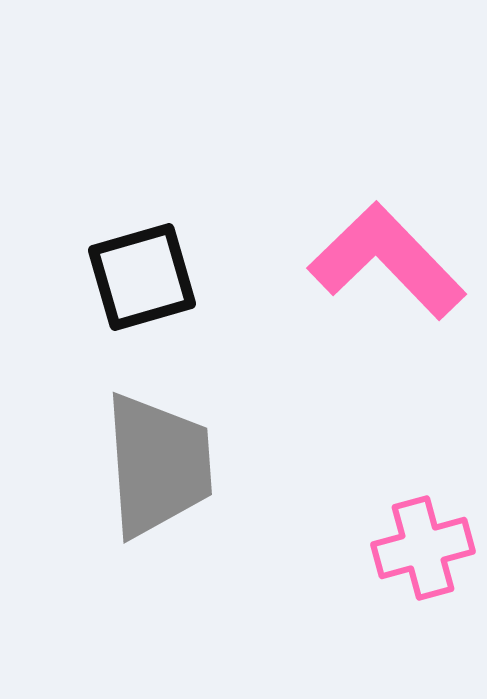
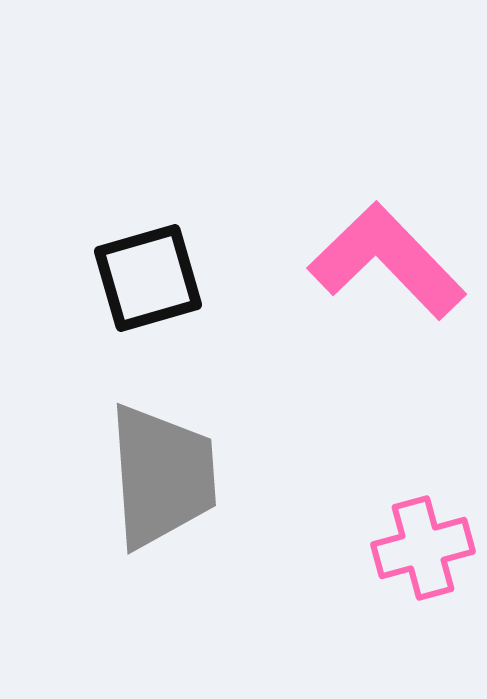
black square: moved 6 px right, 1 px down
gray trapezoid: moved 4 px right, 11 px down
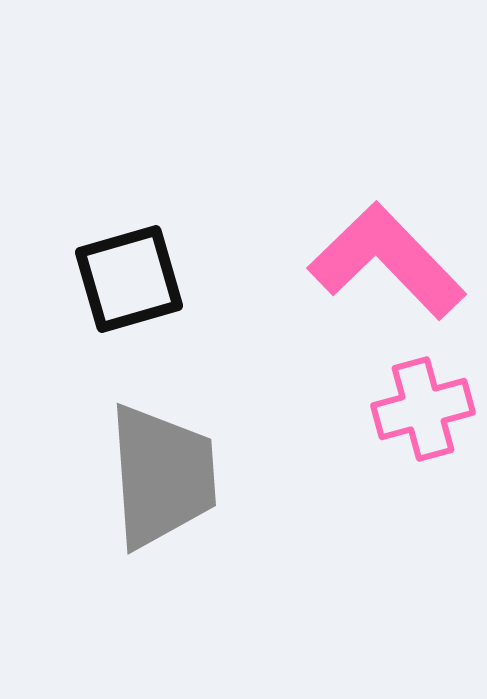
black square: moved 19 px left, 1 px down
pink cross: moved 139 px up
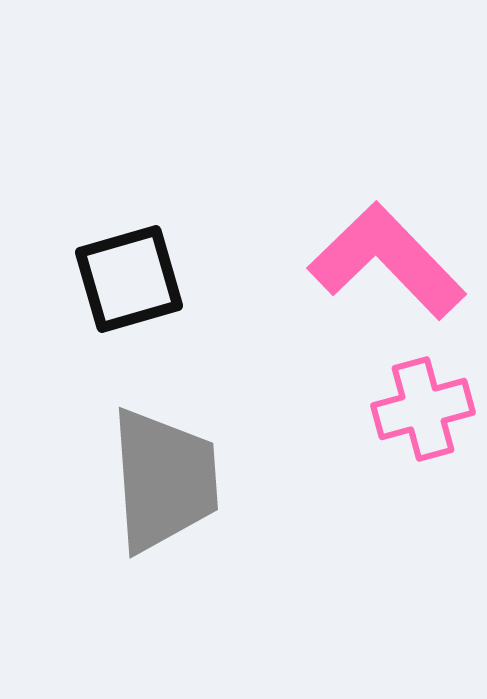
gray trapezoid: moved 2 px right, 4 px down
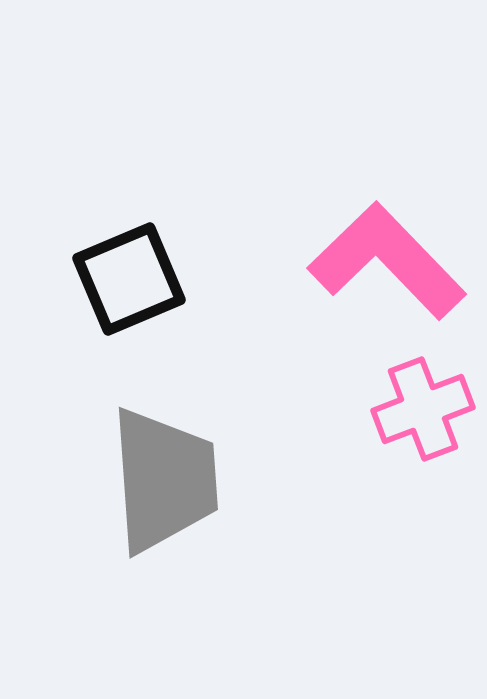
black square: rotated 7 degrees counterclockwise
pink cross: rotated 6 degrees counterclockwise
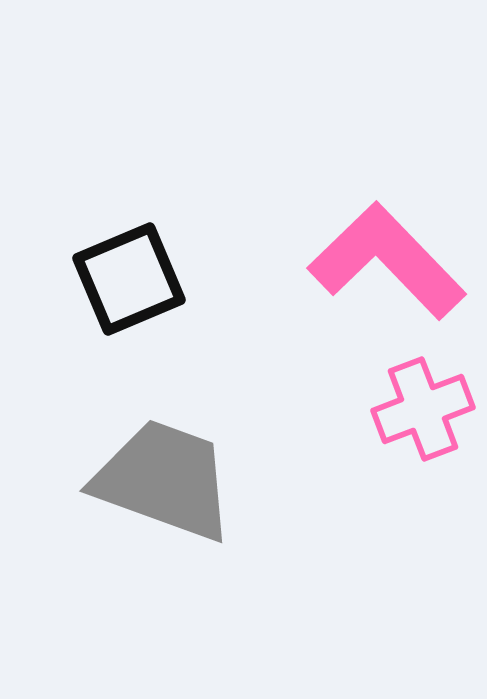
gray trapezoid: rotated 66 degrees counterclockwise
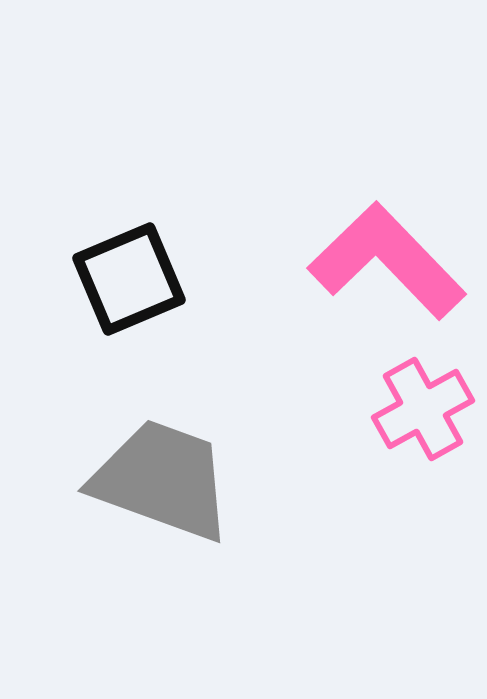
pink cross: rotated 8 degrees counterclockwise
gray trapezoid: moved 2 px left
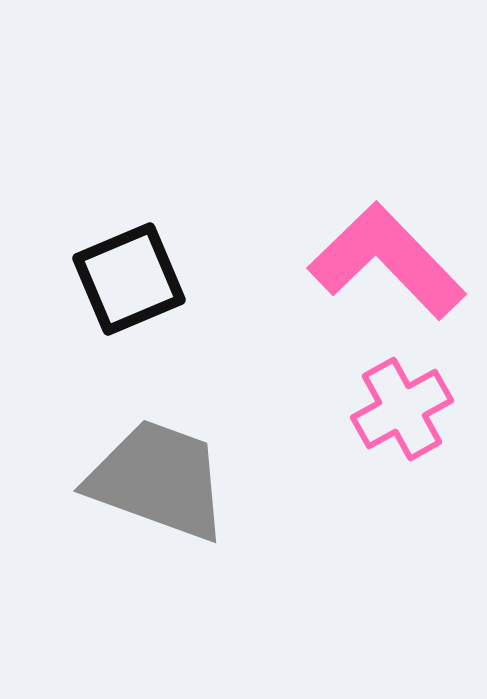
pink cross: moved 21 px left
gray trapezoid: moved 4 px left
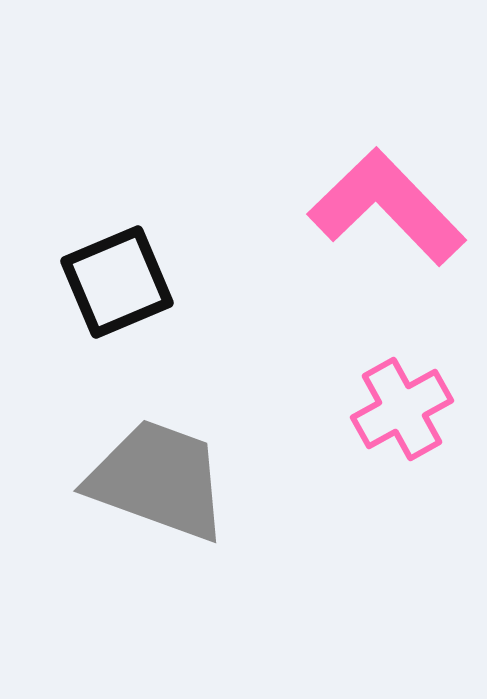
pink L-shape: moved 54 px up
black square: moved 12 px left, 3 px down
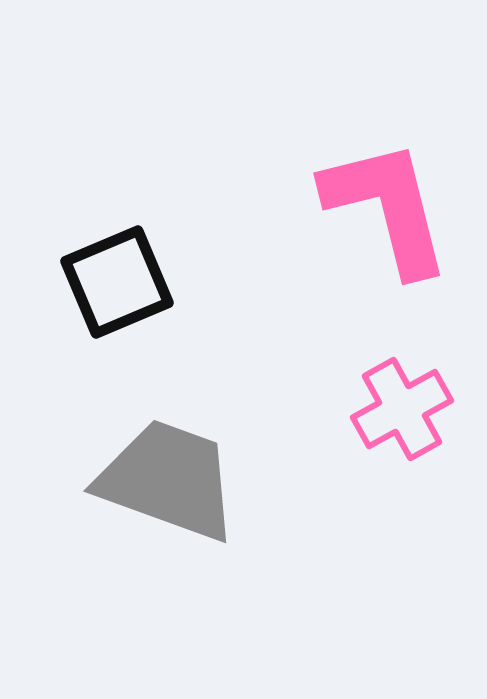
pink L-shape: rotated 30 degrees clockwise
gray trapezoid: moved 10 px right
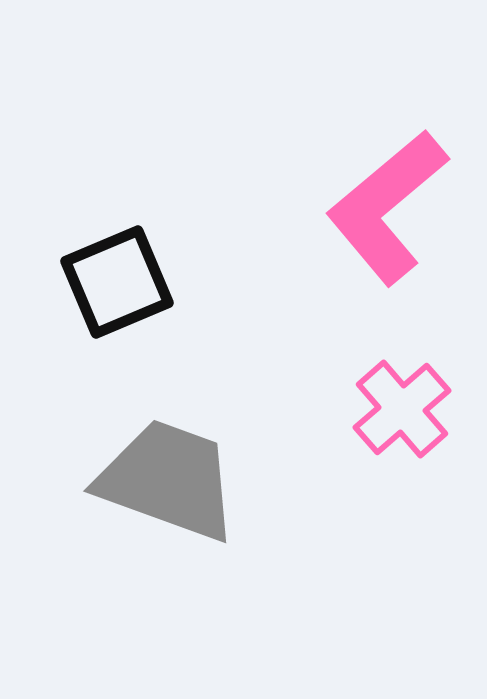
pink L-shape: rotated 116 degrees counterclockwise
pink cross: rotated 12 degrees counterclockwise
